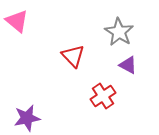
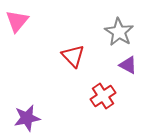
pink triangle: rotated 30 degrees clockwise
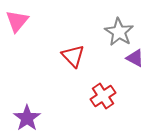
purple triangle: moved 7 px right, 7 px up
purple star: rotated 24 degrees counterclockwise
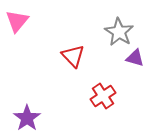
purple triangle: rotated 12 degrees counterclockwise
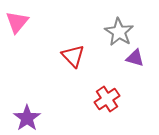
pink triangle: moved 1 px down
red cross: moved 4 px right, 3 px down
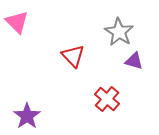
pink triangle: rotated 25 degrees counterclockwise
purple triangle: moved 1 px left, 3 px down
red cross: rotated 15 degrees counterclockwise
purple star: moved 2 px up
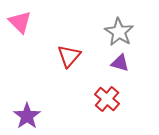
pink triangle: moved 3 px right
red triangle: moved 4 px left; rotated 25 degrees clockwise
purple triangle: moved 14 px left, 2 px down
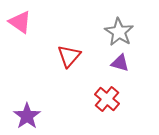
pink triangle: rotated 10 degrees counterclockwise
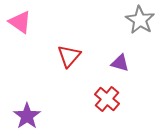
gray star: moved 21 px right, 12 px up
